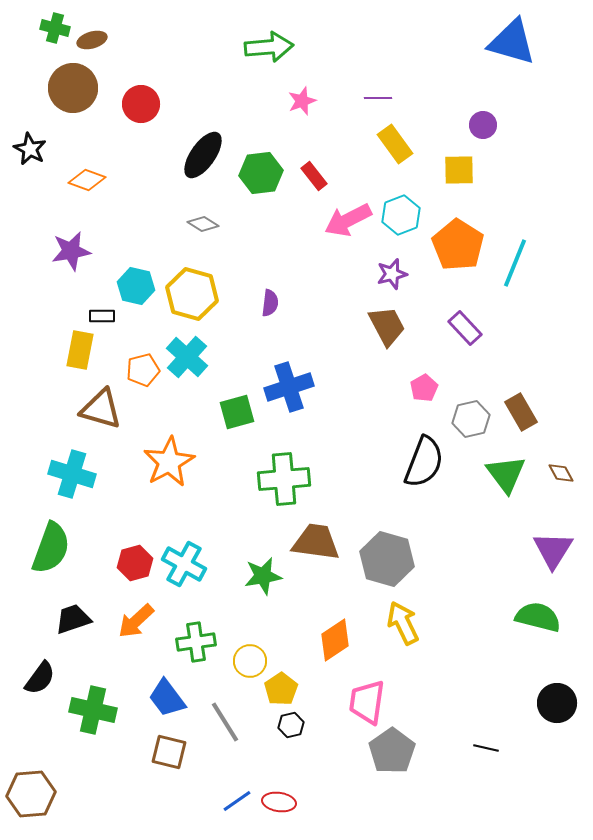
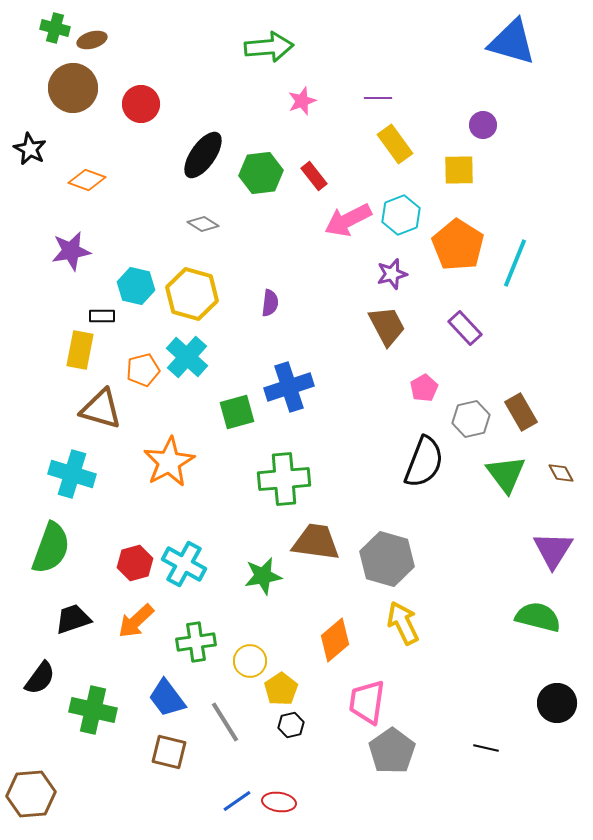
orange diamond at (335, 640): rotated 6 degrees counterclockwise
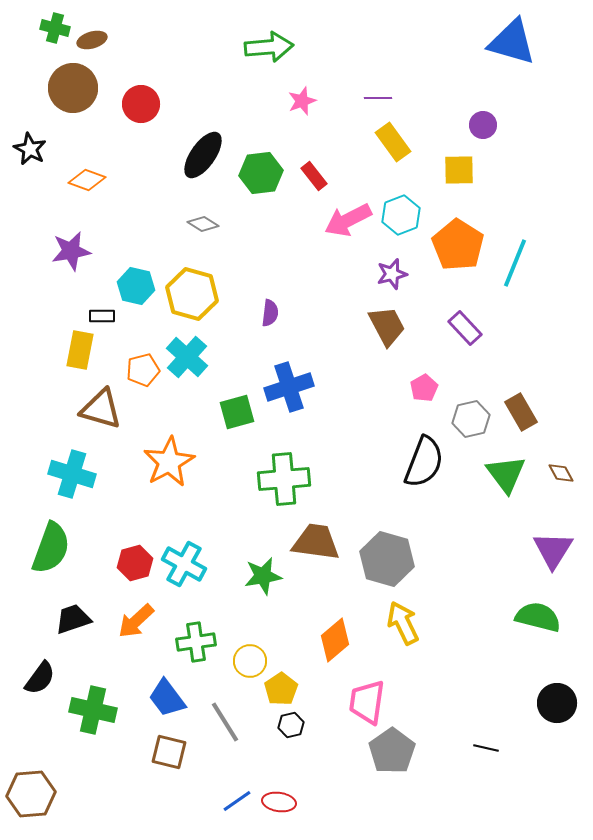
yellow rectangle at (395, 144): moved 2 px left, 2 px up
purple semicircle at (270, 303): moved 10 px down
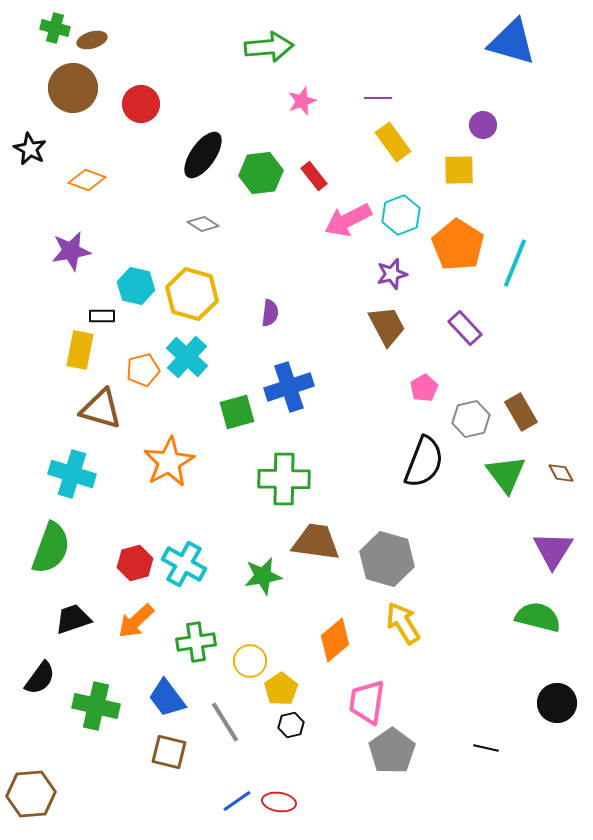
green cross at (284, 479): rotated 6 degrees clockwise
yellow arrow at (403, 623): rotated 6 degrees counterclockwise
green cross at (93, 710): moved 3 px right, 4 px up
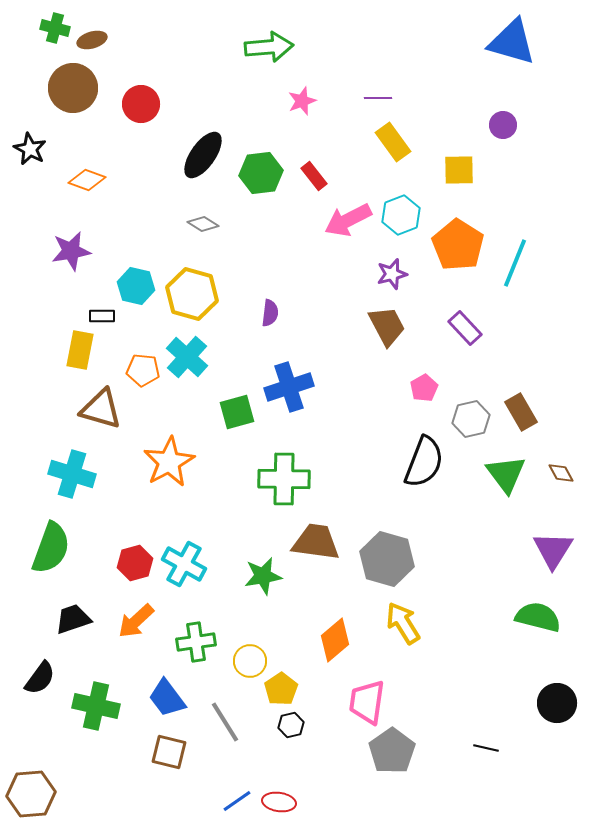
purple circle at (483, 125): moved 20 px right
orange pentagon at (143, 370): rotated 20 degrees clockwise
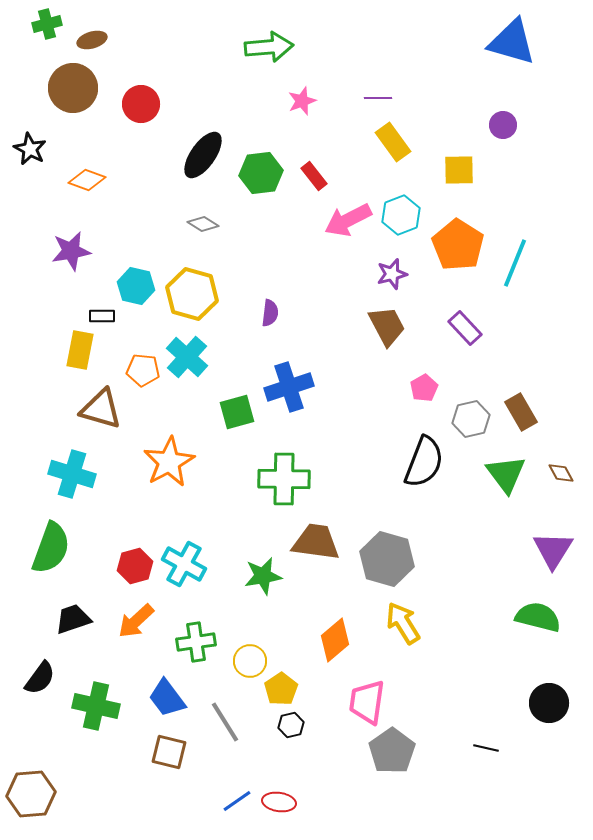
green cross at (55, 28): moved 8 px left, 4 px up; rotated 28 degrees counterclockwise
red hexagon at (135, 563): moved 3 px down
black circle at (557, 703): moved 8 px left
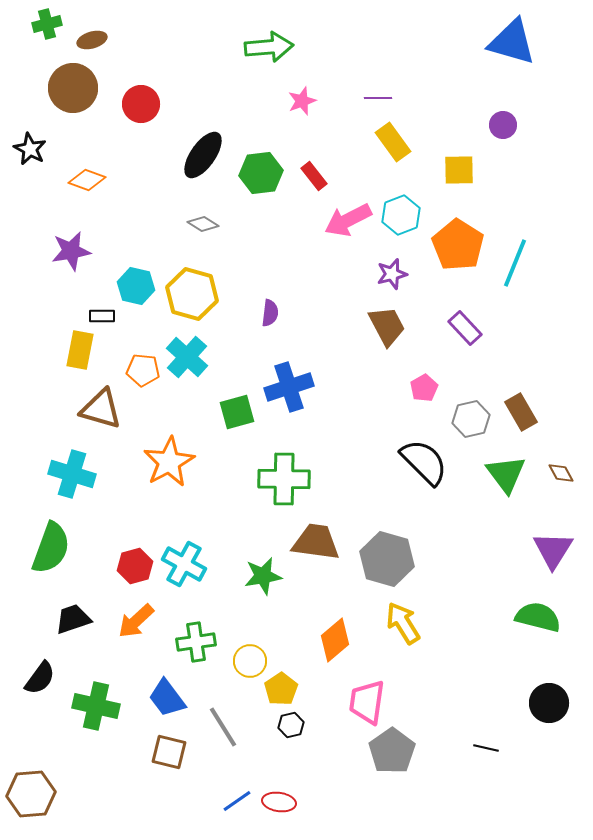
black semicircle at (424, 462): rotated 66 degrees counterclockwise
gray line at (225, 722): moved 2 px left, 5 px down
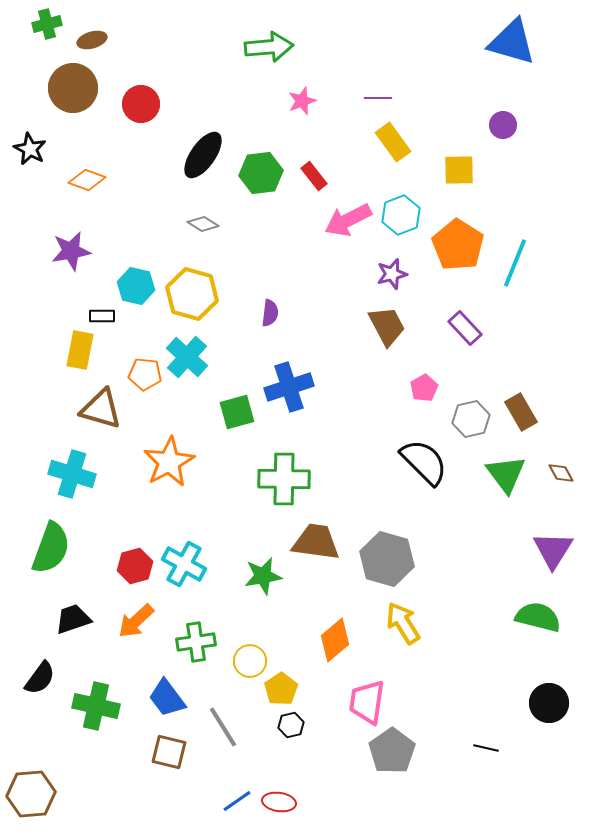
orange pentagon at (143, 370): moved 2 px right, 4 px down
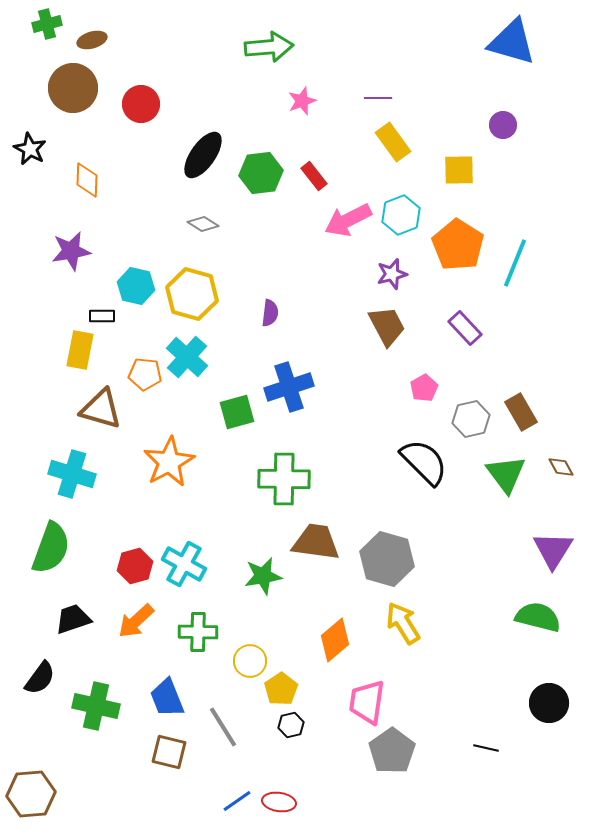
orange diamond at (87, 180): rotated 72 degrees clockwise
brown diamond at (561, 473): moved 6 px up
green cross at (196, 642): moved 2 px right, 10 px up; rotated 9 degrees clockwise
blue trapezoid at (167, 698): rotated 15 degrees clockwise
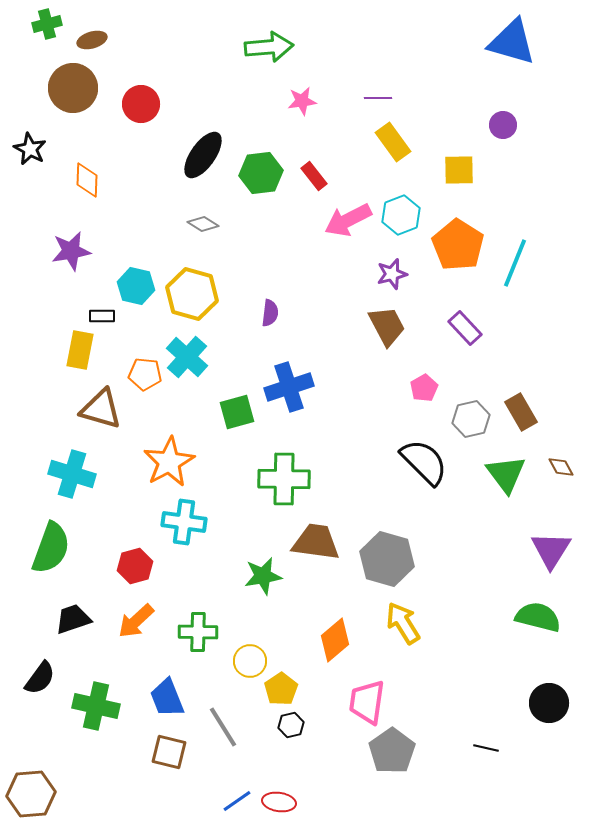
pink star at (302, 101): rotated 12 degrees clockwise
purple triangle at (553, 550): moved 2 px left
cyan cross at (184, 564): moved 42 px up; rotated 21 degrees counterclockwise
